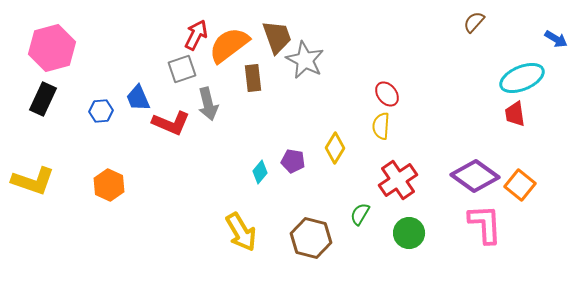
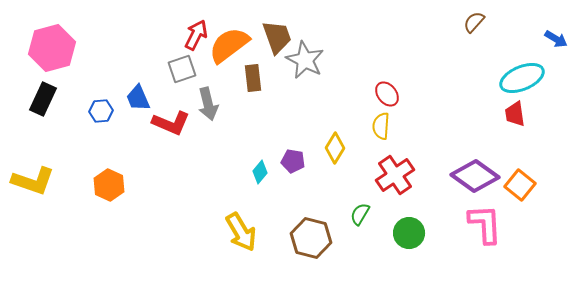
red cross: moved 3 px left, 5 px up
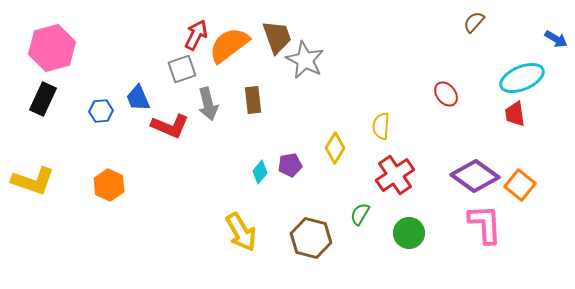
brown rectangle: moved 22 px down
red ellipse: moved 59 px right
red L-shape: moved 1 px left, 3 px down
purple pentagon: moved 3 px left, 4 px down; rotated 20 degrees counterclockwise
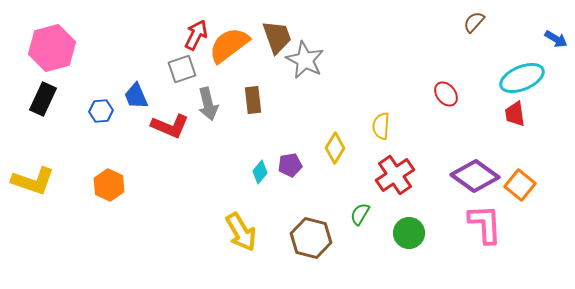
blue trapezoid: moved 2 px left, 2 px up
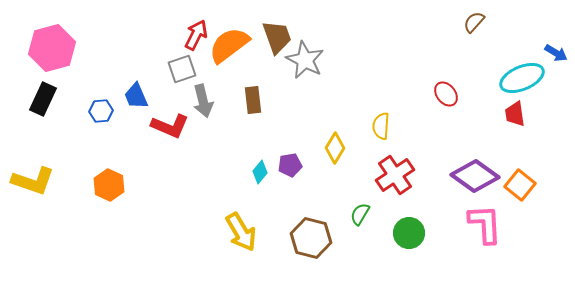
blue arrow: moved 14 px down
gray arrow: moved 5 px left, 3 px up
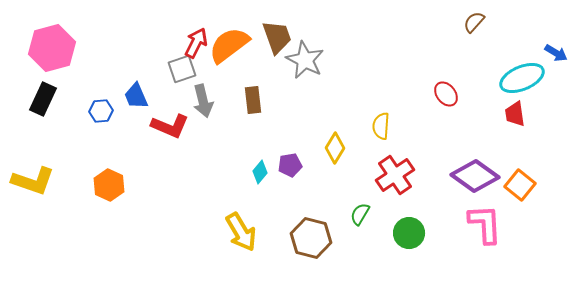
red arrow: moved 8 px down
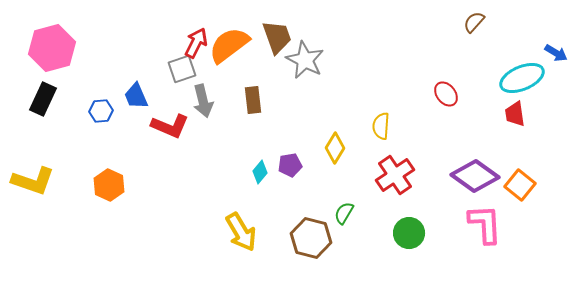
green semicircle: moved 16 px left, 1 px up
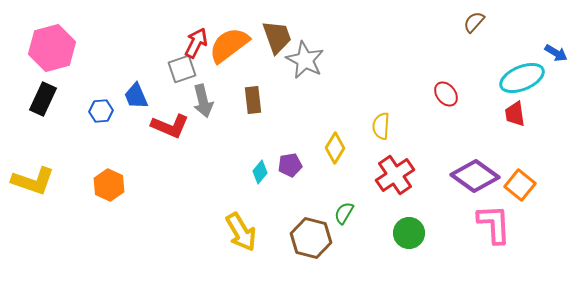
pink L-shape: moved 9 px right
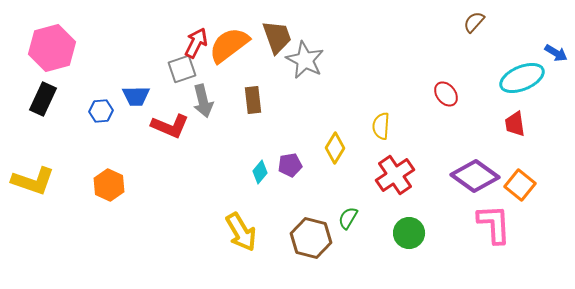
blue trapezoid: rotated 68 degrees counterclockwise
red trapezoid: moved 10 px down
green semicircle: moved 4 px right, 5 px down
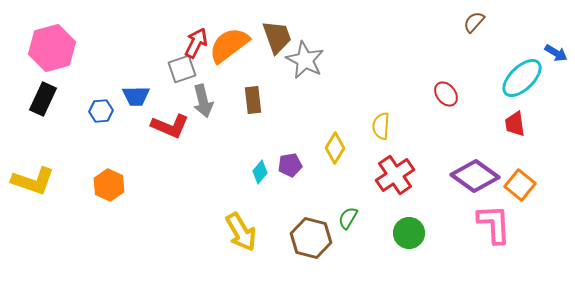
cyan ellipse: rotated 21 degrees counterclockwise
